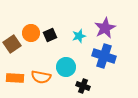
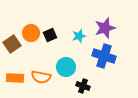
purple star: rotated 10 degrees clockwise
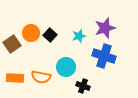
black square: rotated 24 degrees counterclockwise
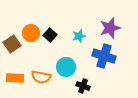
purple star: moved 5 px right
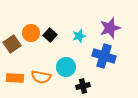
black cross: rotated 32 degrees counterclockwise
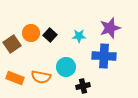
cyan star: rotated 16 degrees clockwise
blue cross: rotated 15 degrees counterclockwise
orange rectangle: rotated 18 degrees clockwise
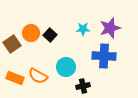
cyan star: moved 4 px right, 7 px up
orange semicircle: moved 3 px left, 1 px up; rotated 18 degrees clockwise
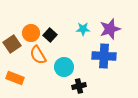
purple star: moved 1 px down
cyan circle: moved 2 px left
orange semicircle: moved 21 px up; rotated 30 degrees clockwise
black cross: moved 4 px left
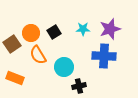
black square: moved 4 px right, 3 px up; rotated 16 degrees clockwise
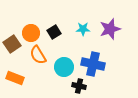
blue cross: moved 11 px left, 8 px down; rotated 10 degrees clockwise
black cross: rotated 24 degrees clockwise
